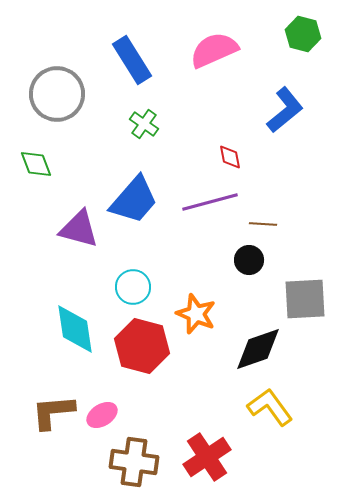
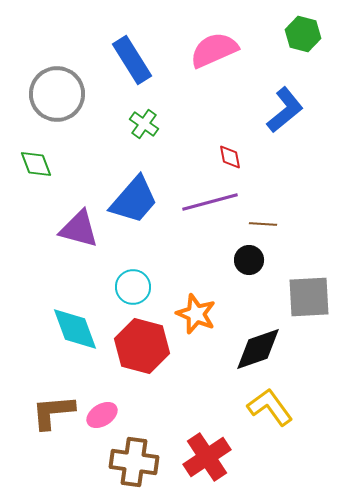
gray square: moved 4 px right, 2 px up
cyan diamond: rotated 12 degrees counterclockwise
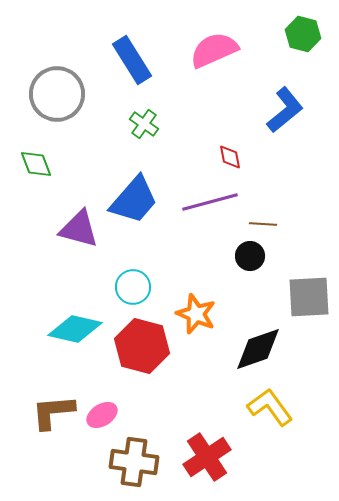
black circle: moved 1 px right, 4 px up
cyan diamond: rotated 56 degrees counterclockwise
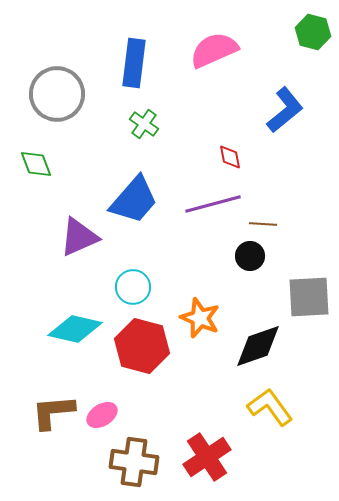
green hexagon: moved 10 px right, 2 px up
blue rectangle: moved 2 px right, 3 px down; rotated 39 degrees clockwise
purple line: moved 3 px right, 2 px down
purple triangle: moved 8 px down; rotated 39 degrees counterclockwise
orange star: moved 4 px right, 4 px down
black diamond: moved 3 px up
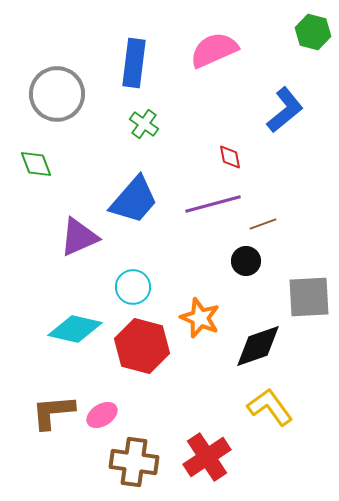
brown line: rotated 24 degrees counterclockwise
black circle: moved 4 px left, 5 px down
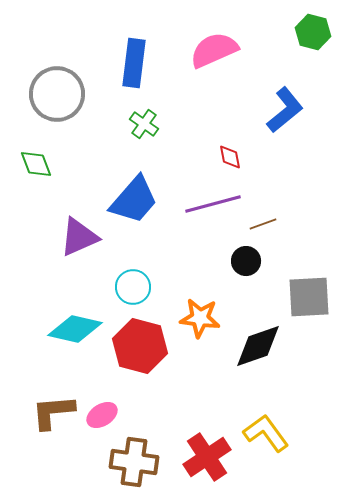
orange star: rotated 15 degrees counterclockwise
red hexagon: moved 2 px left
yellow L-shape: moved 4 px left, 26 px down
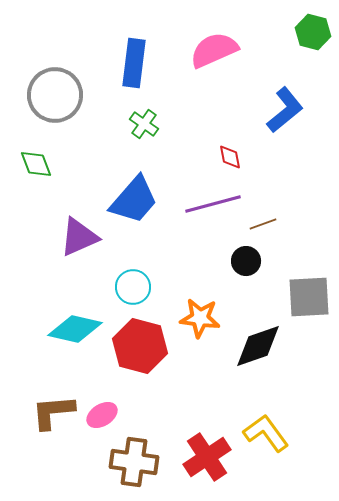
gray circle: moved 2 px left, 1 px down
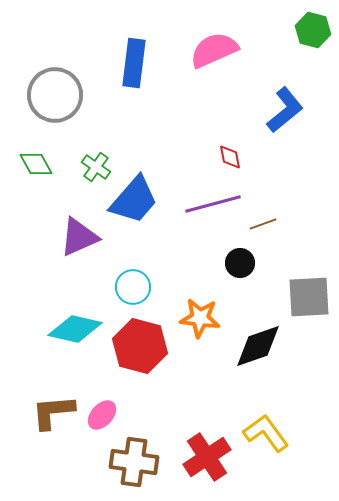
green hexagon: moved 2 px up
green cross: moved 48 px left, 43 px down
green diamond: rotated 8 degrees counterclockwise
black circle: moved 6 px left, 2 px down
pink ellipse: rotated 16 degrees counterclockwise
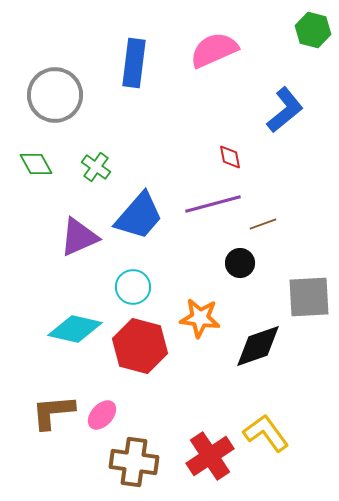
blue trapezoid: moved 5 px right, 16 px down
red cross: moved 3 px right, 1 px up
